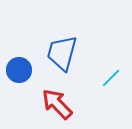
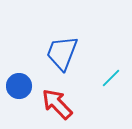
blue trapezoid: rotated 6 degrees clockwise
blue circle: moved 16 px down
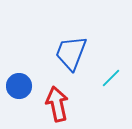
blue trapezoid: moved 9 px right
red arrow: rotated 32 degrees clockwise
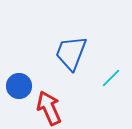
red arrow: moved 8 px left, 4 px down; rotated 12 degrees counterclockwise
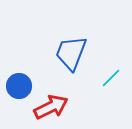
red arrow: moved 2 px right, 1 px up; rotated 88 degrees clockwise
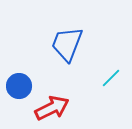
blue trapezoid: moved 4 px left, 9 px up
red arrow: moved 1 px right, 1 px down
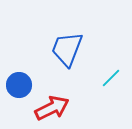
blue trapezoid: moved 5 px down
blue circle: moved 1 px up
